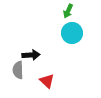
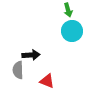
green arrow: moved 1 px up; rotated 40 degrees counterclockwise
cyan circle: moved 2 px up
red triangle: rotated 21 degrees counterclockwise
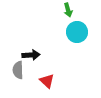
cyan circle: moved 5 px right, 1 px down
red triangle: rotated 21 degrees clockwise
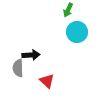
green arrow: rotated 40 degrees clockwise
gray semicircle: moved 2 px up
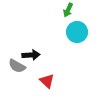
gray semicircle: moved 1 px left, 2 px up; rotated 60 degrees counterclockwise
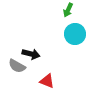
cyan circle: moved 2 px left, 2 px down
black arrow: moved 1 px up; rotated 18 degrees clockwise
red triangle: rotated 21 degrees counterclockwise
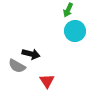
cyan circle: moved 3 px up
red triangle: rotated 35 degrees clockwise
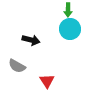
green arrow: rotated 24 degrees counterclockwise
cyan circle: moved 5 px left, 2 px up
black arrow: moved 14 px up
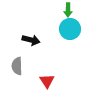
gray semicircle: rotated 60 degrees clockwise
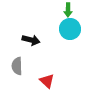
red triangle: rotated 14 degrees counterclockwise
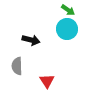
green arrow: rotated 56 degrees counterclockwise
cyan circle: moved 3 px left
red triangle: rotated 14 degrees clockwise
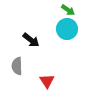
black arrow: rotated 24 degrees clockwise
